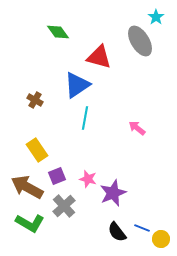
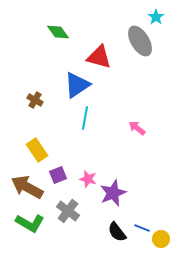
purple square: moved 1 px right, 1 px up
gray cross: moved 4 px right, 5 px down; rotated 10 degrees counterclockwise
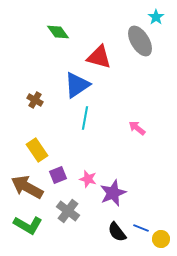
green L-shape: moved 2 px left, 2 px down
blue line: moved 1 px left
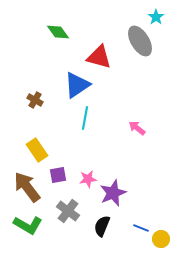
purple square: rotated 12 degrees clockwise
pink star: rotated 24 degrees counterclockwise
brown arrow: rotated 24 degrees clockwise
black semicircle: moved 15 px left, 6 px up; rotated 60 degrees clockwise
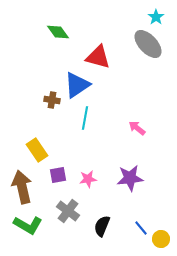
gray ellipse: moved 8 px right, 3 px down; rotated 12 degrees counterclockwise
red triangle: moved 1 px left
brown cross: moved 17 px right; rotated 21 degrees counterclockwise
brown arrow: moved 5 px left; rotated 24 degrees clockwise
purple star: moved 17 px right, 15 px up; rotated 16 degrees clockwise
blue line: rotated 28 degrees clockwise
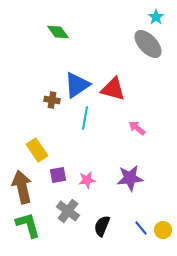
red triangle: moved 15 px right, 32 px down
pink star: moved 1 px left, 1 px down
green L-shape: rotated 136 degrees counterclockwise
yellow circle: moved 2 px right, 9 px up
